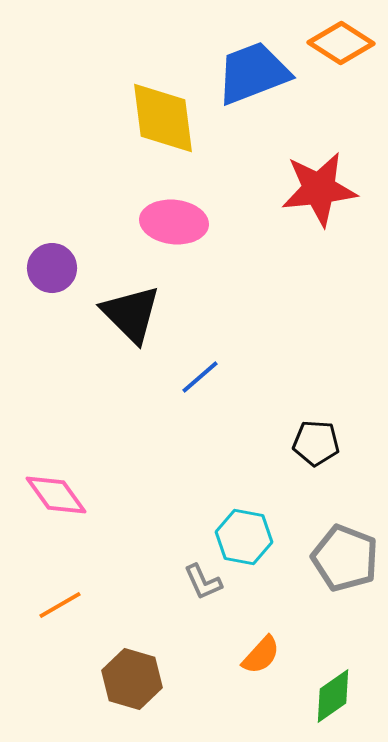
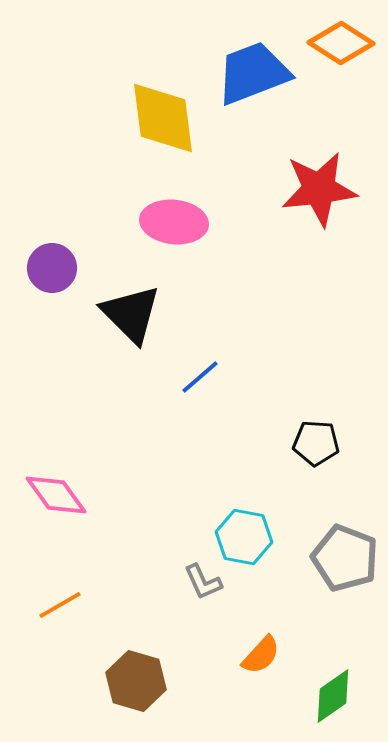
brown hexagon: moved 4 px right, 2 px down
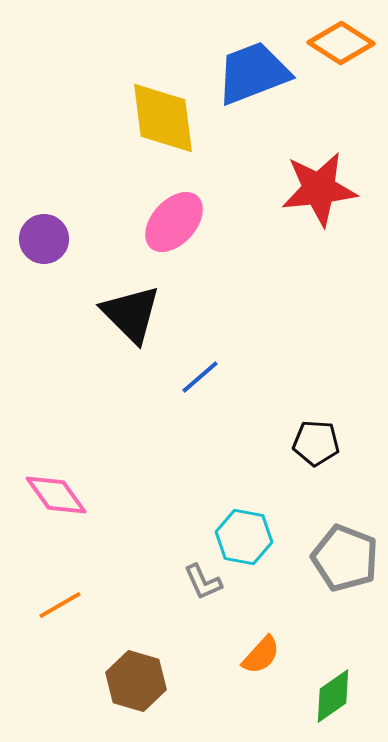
pink ellipse: rotated 54 degrees counterclockwise
purple circle: moved 8 px left, 29 px up
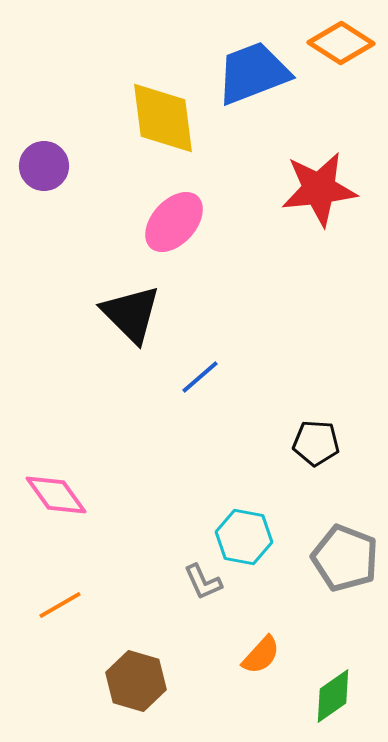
purple circle: moved 73 px up
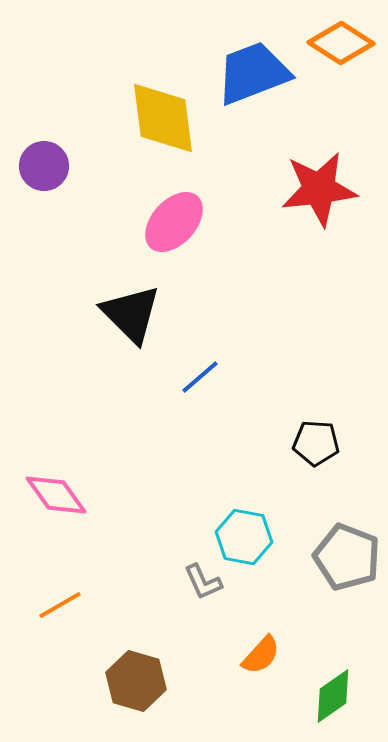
gray pentagon: moved 2 px right, 1 px up
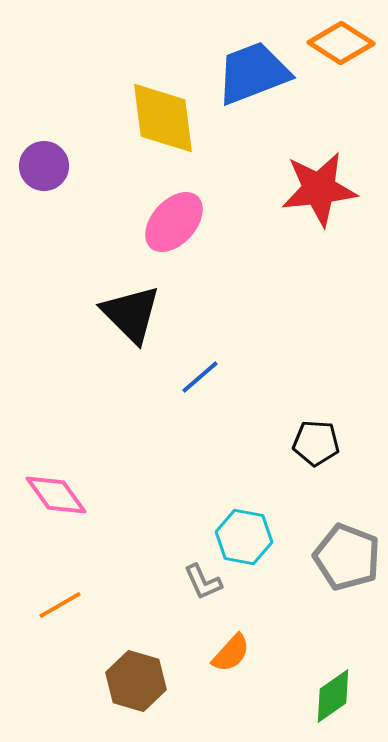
orange semicircle: moved 30 px left, 2 px up
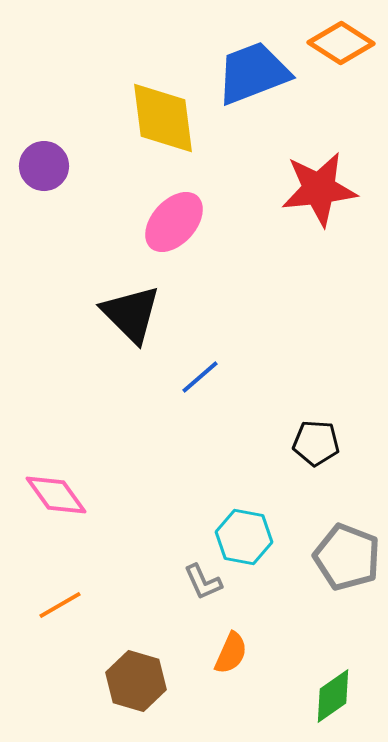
orange semicircle: rotated 18 degrees counterclockwise
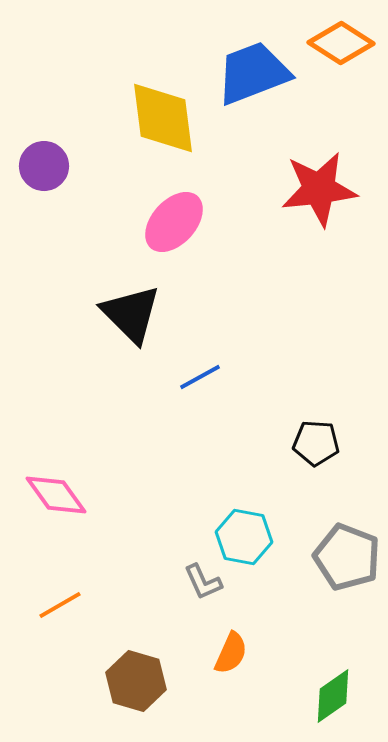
blue line: rotated 12 degrees clockwise
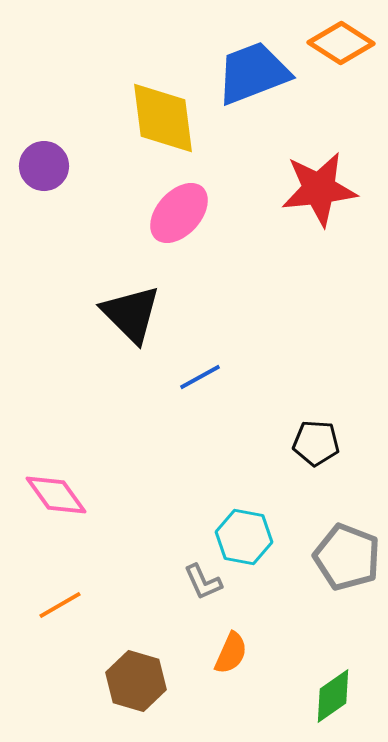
pink ellipse: moved 5 px right, 9 px up
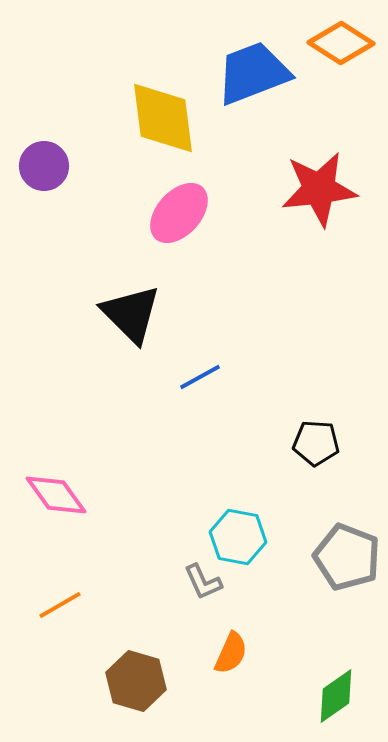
cyan hexagon: moved 6 px left
green diamond: moved 3 px right
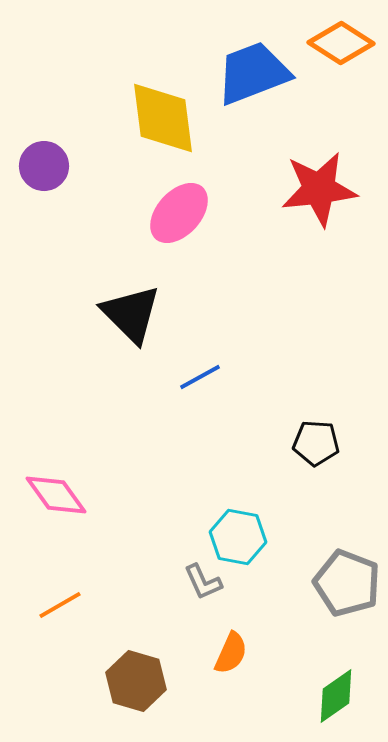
gray pentagon: moved 26 px down
